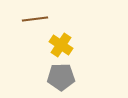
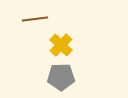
yellow cross: rotated 10 degrees clockwise
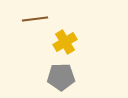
yellow cross: moved 4 px right, 3 px up; rotated 15 degrees clockwise
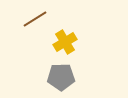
brown line: rotated 25 degrees counterclockwise
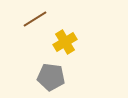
gray pentagon: moved 10 px left; rotated 8 degrees clockwise
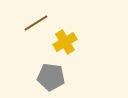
brown line: moved 1 px right, 4 px down
